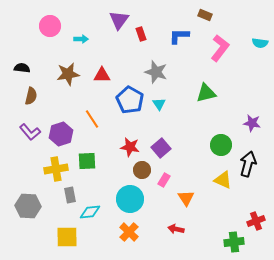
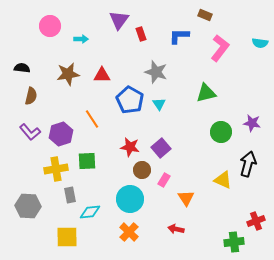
green circle: moved 13 px up
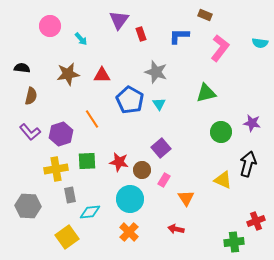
cyan arrow: rotated 48 degrees clockwise
red star: moved 11 px left, 15 px down
yellow square: rotated 35 degrees counterclockwise
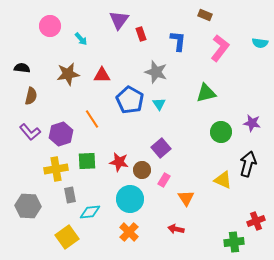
blue L-shape: moved 1 px left, 5 px down; rotated 95 degrees clockwise
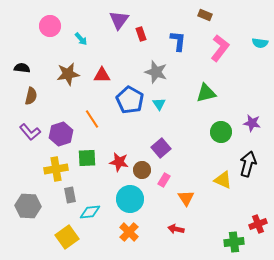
green square: moved 3 px up
red cross: moved 2 px right, 3 px down
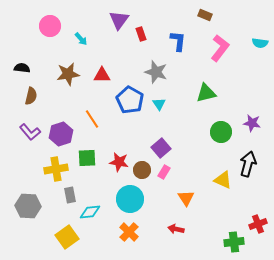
pink rectangle: moved 8 px up
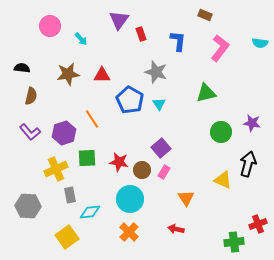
purple hexagon: moved 3 px right, 1 px up
yellow cross: rotated 15 degrees counterclockwise
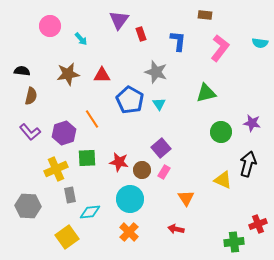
brown rectangle: rotated 16 degrees counterclockwise
black semicircle: moved 3 px down
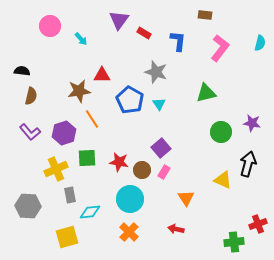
red rectangle: moved 3 px right, 1 px up; rotated 40 degrees counterclockwise
cyan semicircle: rotated 84 degrees counterclockwise
brown star: moved 11 px right, 17 px down
yellow square: rotated 20 degrees clockwise
